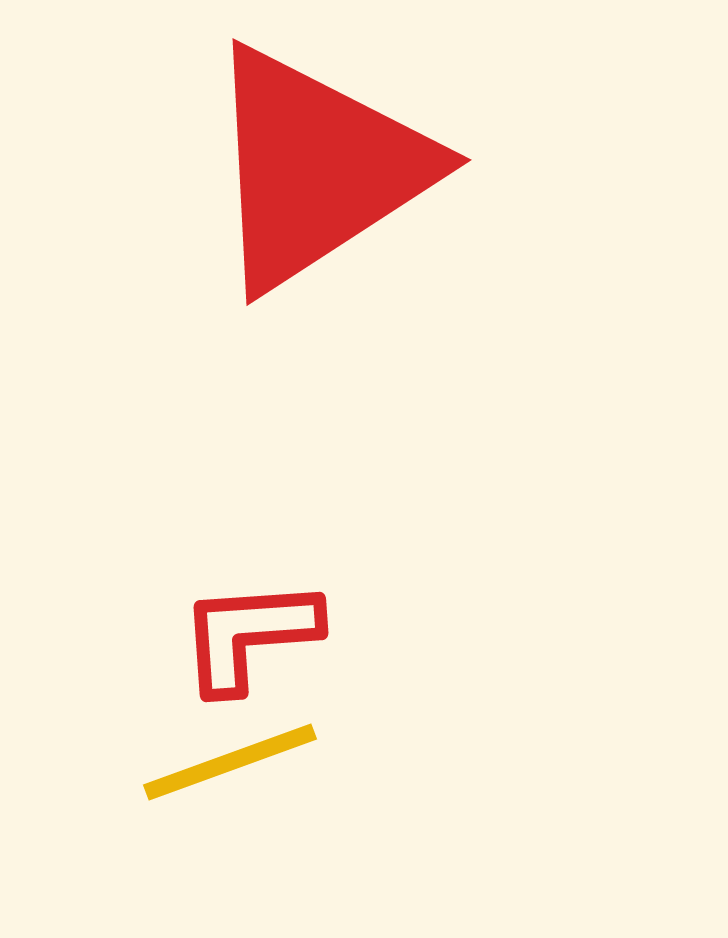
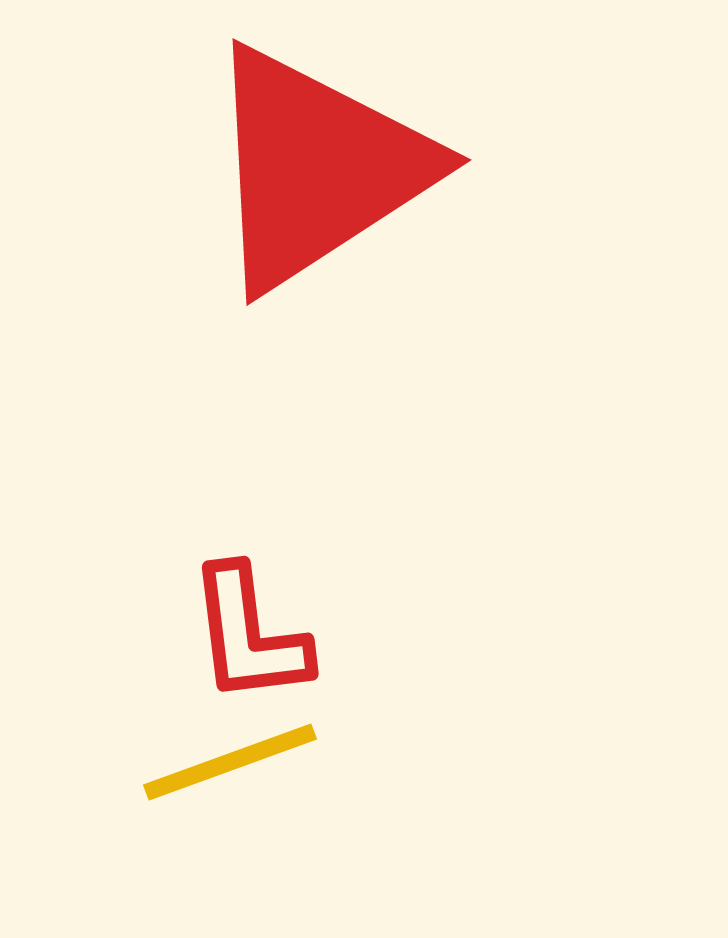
red L-shape: rotated 93 degrees counterclockwise
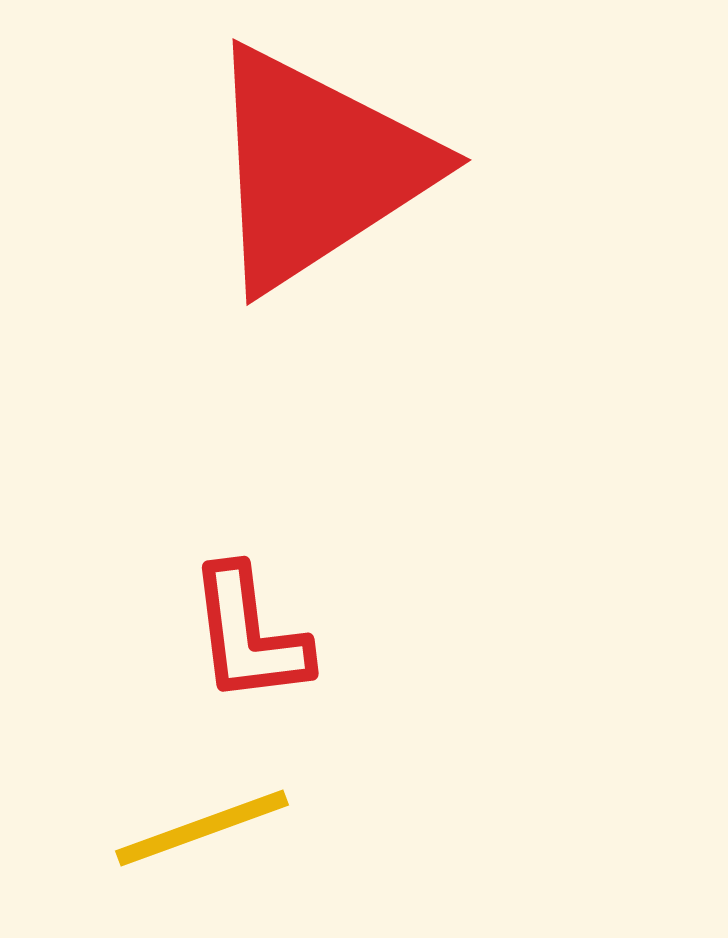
yellow line: moved 28 px left, 66 px down
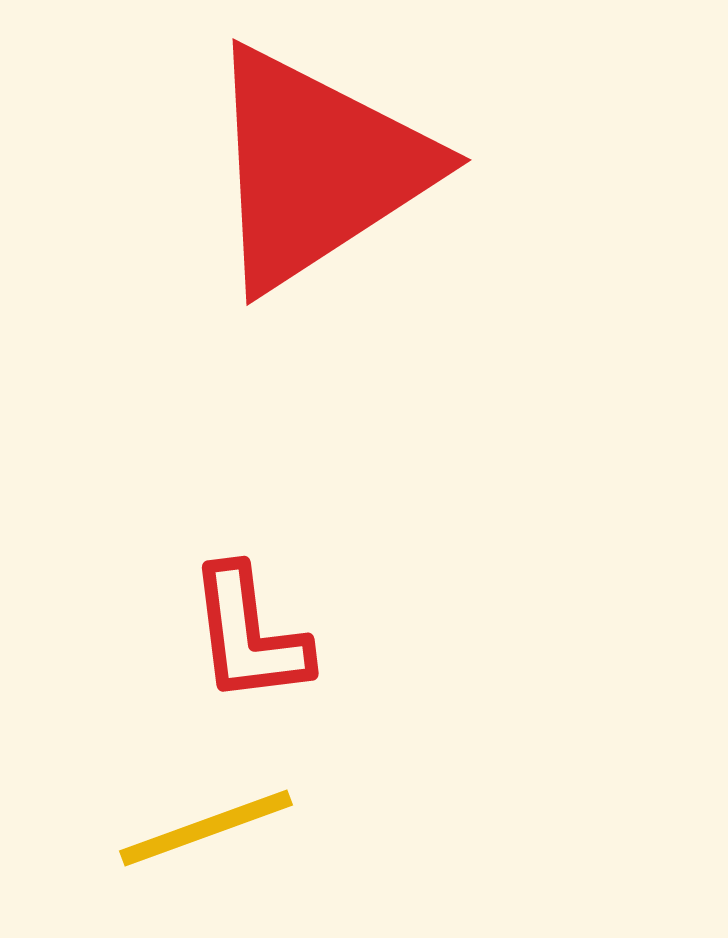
yellow line: moved 4 px right
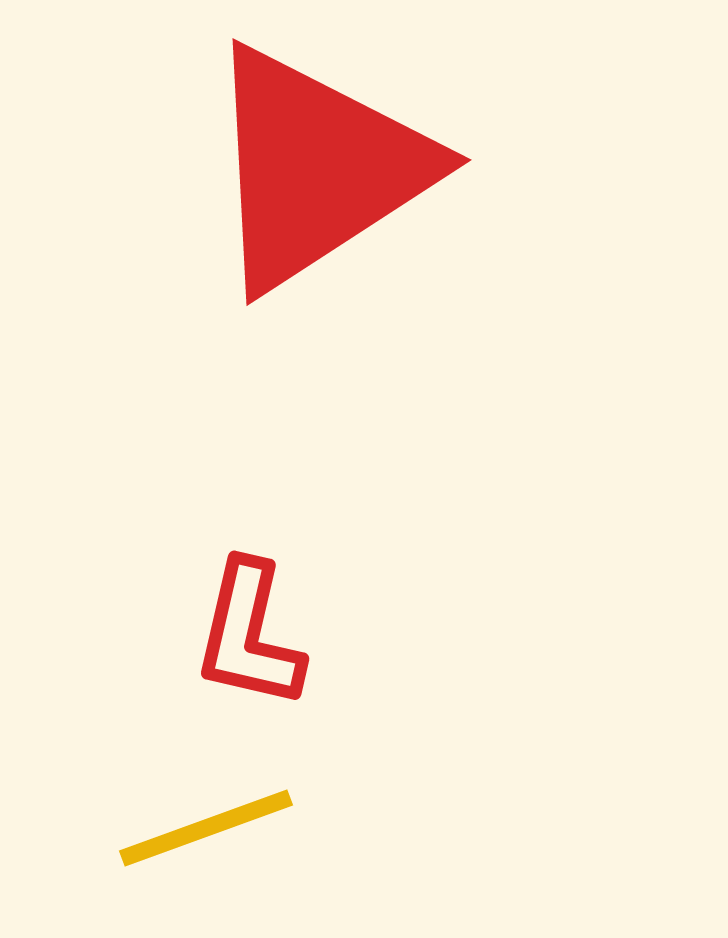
red L-shape: rotated 20 degrees clockwise
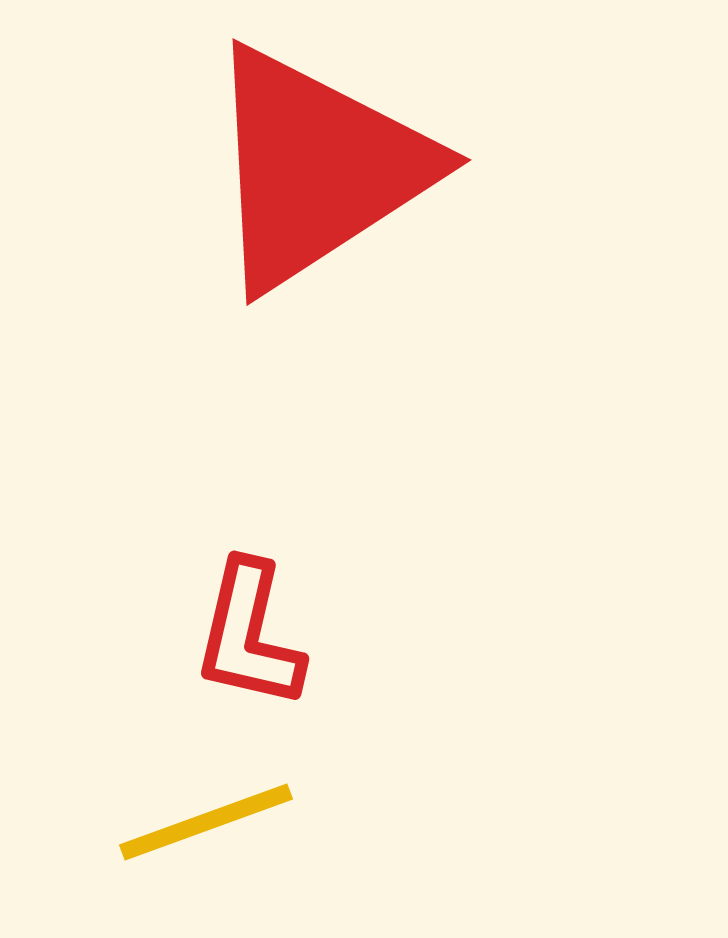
yellow line: moved 6 px up
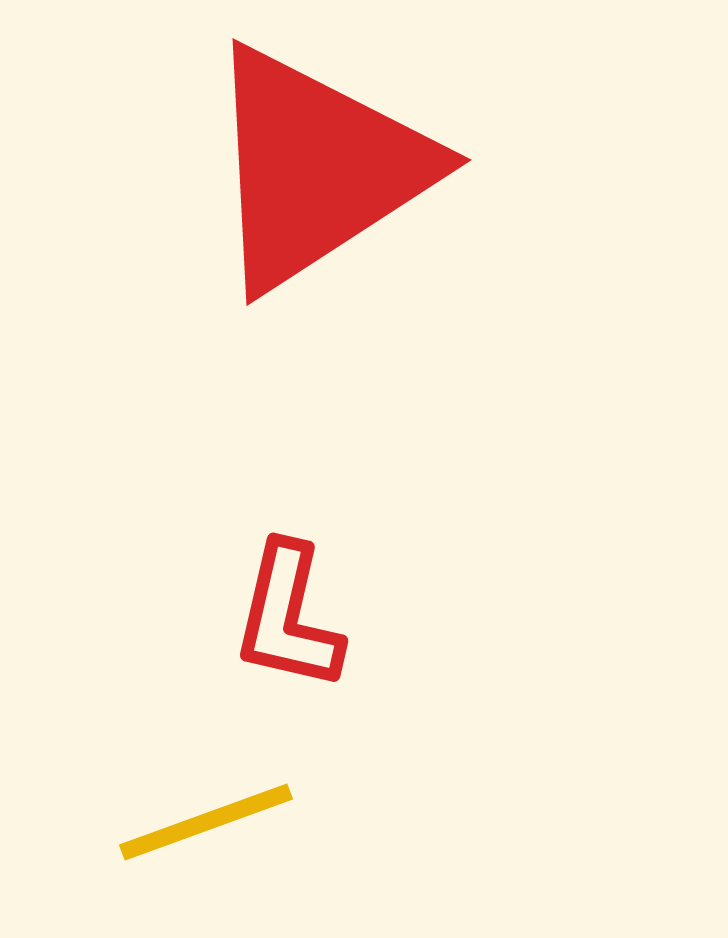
red L-shape: moved 39 px right, 18 px up
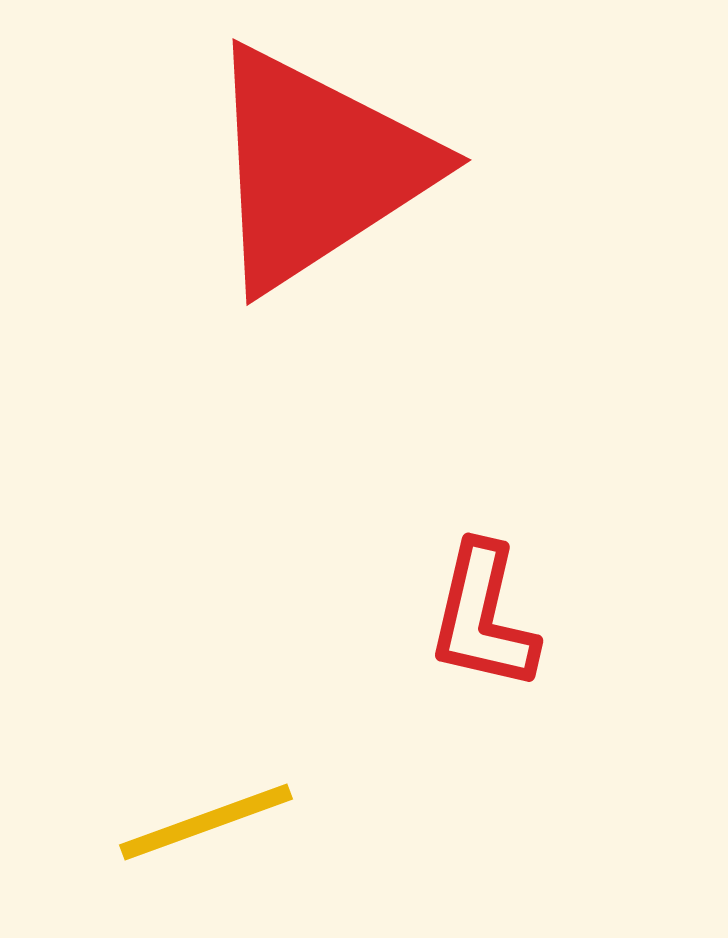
red L-shape: moved 195 px right
